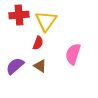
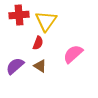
pink semicircle: rotated 30 degrees clockwise
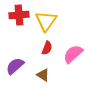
red semicircle: moved 9 px right, 5 px down
brown triangle: moved 3 px right, 9 px down
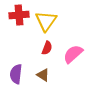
purple semicircle: moved 1 px right, 8 px down; rotated 42 degrees counterclockwise
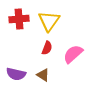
red cross: moved 4 px down
yellow triangle: moved 3 px right
purple semicircle: rotated 84 degrees counterclockwise
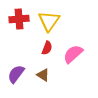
purple semicircle: rotated 114 degrees clockwise
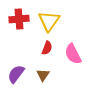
pink semicircle: rotated 75 degrees counterclockwise
brown triangle: rotated 32 degrees clockwise
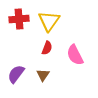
pink semicircle: moved 2 px right, 1 px down
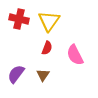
red cross: rotated 18 degrees clockwise
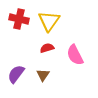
red semicircle: rotated 128 degrees counterclockwise
